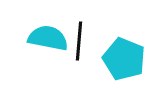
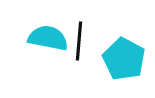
cyan pentagon: rotated 6 degrees clockwise
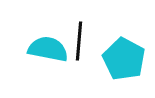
cyan semicircle: moved 11 px down
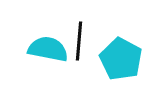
cyan pentagon: moved 3 px left
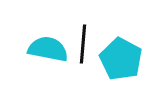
black line: moved 4 px right, 3 px down
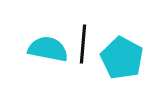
cyan pentagon: moved 1 px right, 1 px up
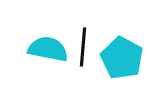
black line: moved 3 px down
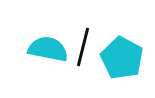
black line: rotated 9 degrees clockwise
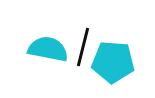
cyan pentagon: moved 9 px left, 4 px down; rotated 24 degrees counterclockwise
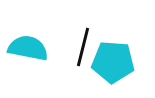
cyan semicircle: moved 20 px left, 1 px up
